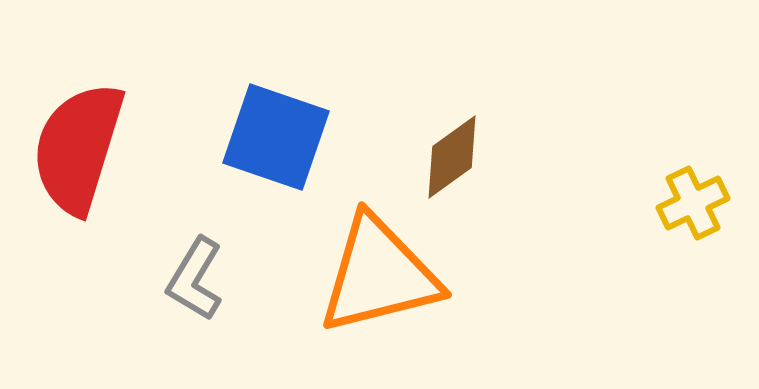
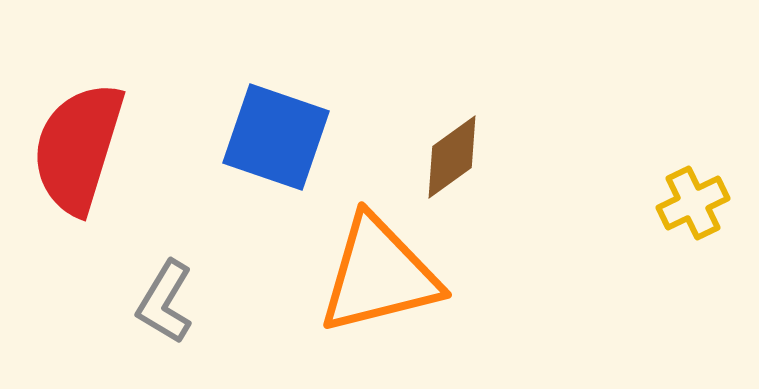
gray L-shape: moved 30 px left, 23 px down
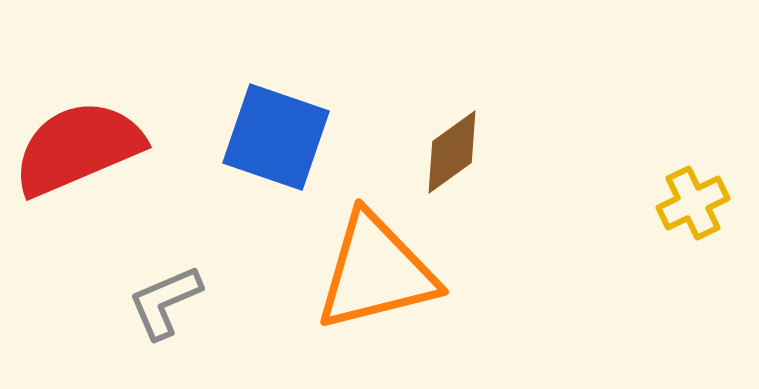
red semicircle: rotated 50 degrees clockwise
brown diamond: moved 5 px up
orange triangle: moved 3 px left, 3 px up
gray L-shape: rotated 36 degrees clockwise
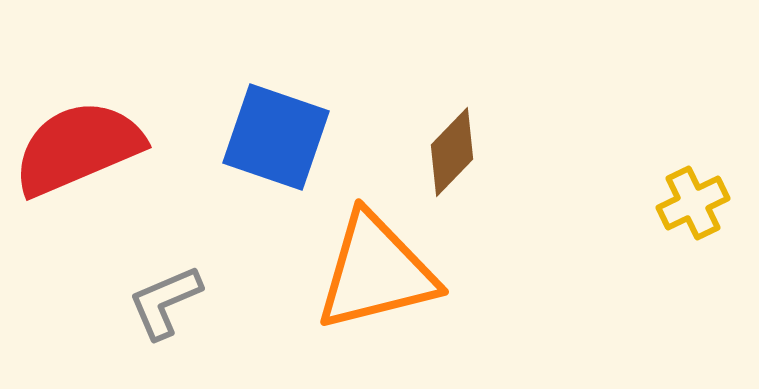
brown diamond: rotated 10 degrees counterclockwise
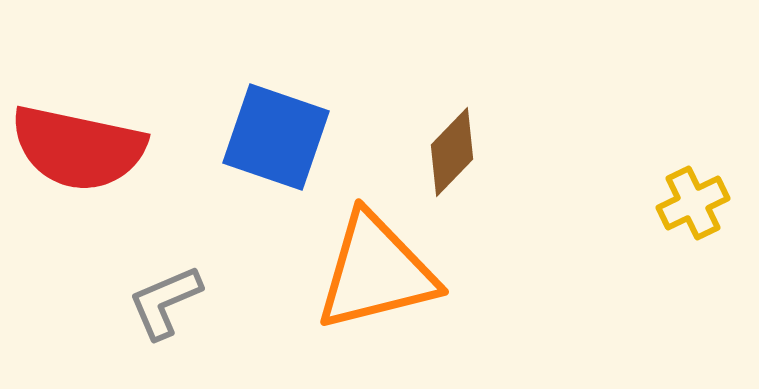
red semicircle: rotated 145 degrees counterclockwise
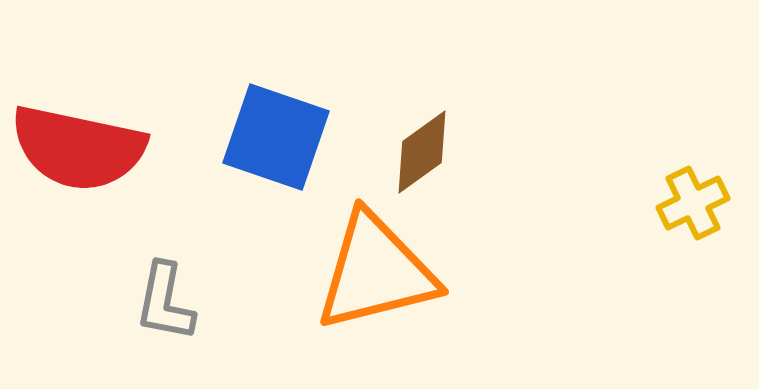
brown diamond: moved 30 px left; rotated 10 degrees clockwise
gray L-shape: rotated 56 degrees counterclockwise
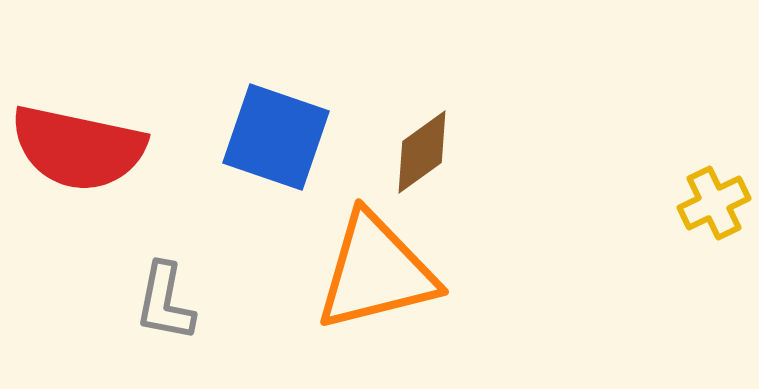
yellow cross: moved 21 px right
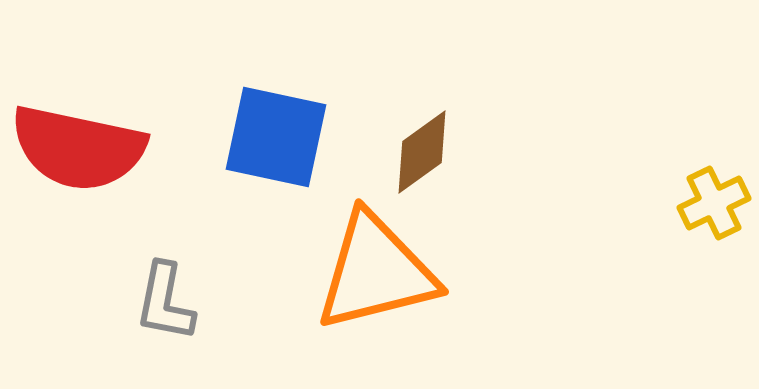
blue square: rotated 7 degrees counterclockwise
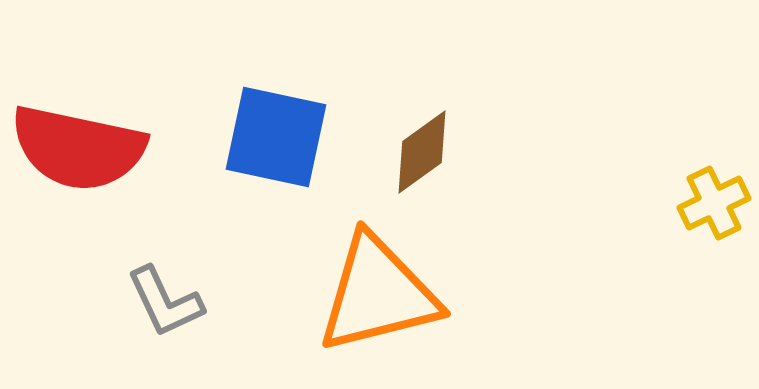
orange triangle: moved 2 px right, 22 px down
gray L-shape: rotated 36 degrees counterclockwise
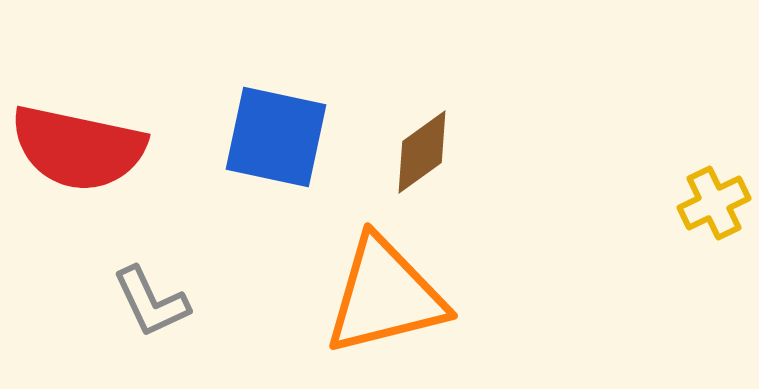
orange triangle: moved 7 px right, 2 px down
gray L-shape: moved 14 px left
